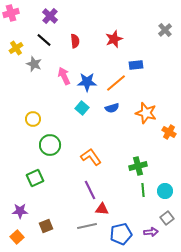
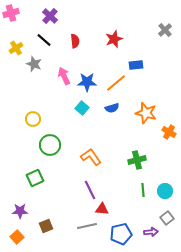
green cross: moved 1 px left, 6 px up
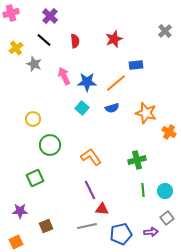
gray cross: moved 1 px down
orange square: moved 1 px left, 5 px down; rotated 16 degrees clockwise
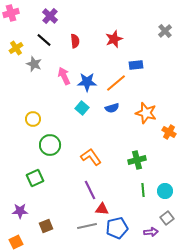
blue pentagon: moved 4 px left, 6 px up
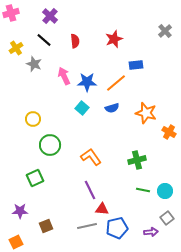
green line: rotated 72 degrees counterclockwise
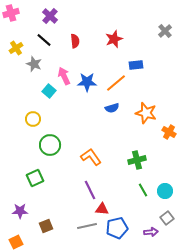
cyan square: moved 33 px left, 17 px up
green line: rotated 48 degrees clockwise
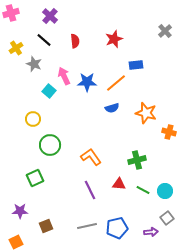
orange cross: rotated 16 degrees counterclockwise
green line: rotated 32 degrees counterclockwise
red triangle: moved 17 px right, 25 px up
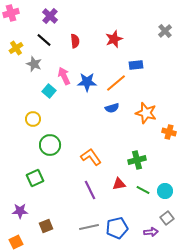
red triangle: rotated 16 degrees counterclockwise
gray line: moved 2 px right, 1 px down
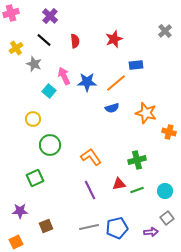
green line: moved 6 px left; rotated 48 degrees counterclockwise
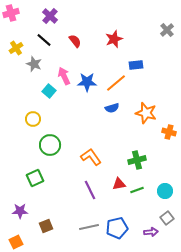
gray cross: moved 2 px right, 1 px up
red semicircle: rotated 32 degrees counterclockwise
